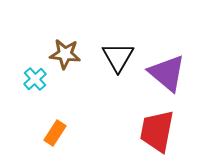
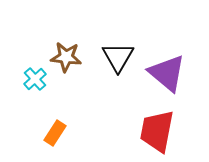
brown star: moved 1 px right, 3 px down
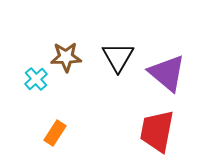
brown star: rotated 8 degrees counterclockwise
cyan cross: moved 1 px right
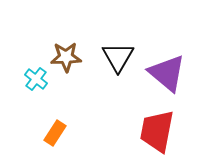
cyan cross: rotated 10 degrees counterclockwise
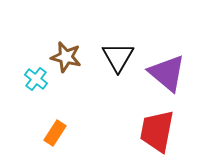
brown star: rotated 16 degrees clockwise
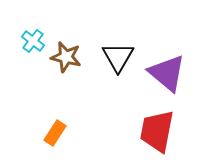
cyan cross: moved 3 px left, 38 px up
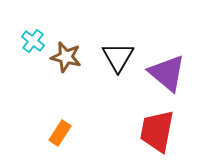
orange rectangle: moved 5 px right
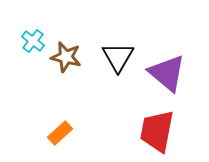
orange rectangle: rotated 15 degrees clockwise
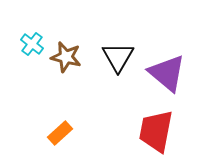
cyan cross: moved 1 px left, 3 px down
red trapezoid: moved 1 px left
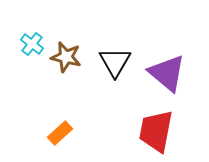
black triangle: moved 3 px left, 5 px down
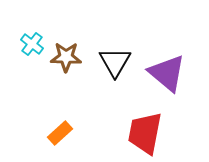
brown star: rotated 12 degrees counterclockwise
red trapezoid: moved 11 px left, 2 px down
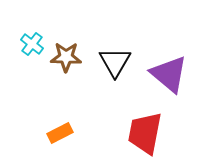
purple triangle: moved 2 px right, 1 px down
orange rectangle: rotated 15 degrees clockwise
